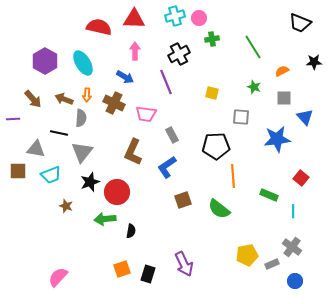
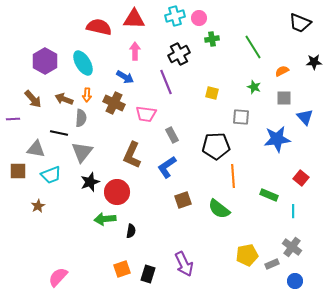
brown L-shape at (133, 152): moved 1 px left, 3 px down
brown star at (66, 206): moved 28 px left; rotated 24 degrees clockwise
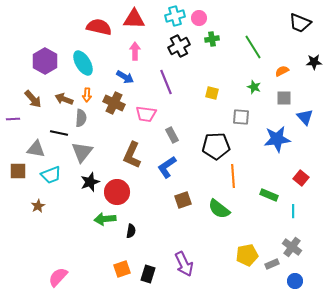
black cross at (179, 54): moved 8 px up
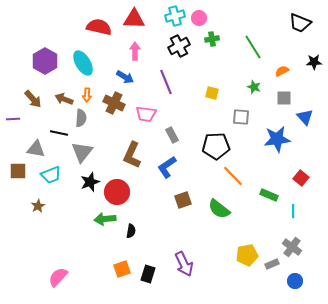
orange line at (233, 176): rotated 40 degrees counterclockwise
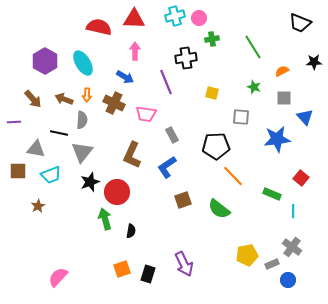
black cross at (179, 46): moved 7 px right, 12 px down; rotated 20 degrees clockwise
gray semicircle at (81, 118): moved 1 px right, 2 px down
purple line at (13, 119): moved 1 px right, 3 px down
green rectangle at (269, 195): moved 3 px right, 1 px up
green arrow at (105, 219): rotated 80 degrees clockwise
blue circle at (295, 281): moved 7 px left, 1 px up
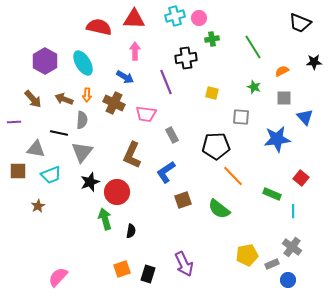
blue L-shape at (167, 167): moved 1 px left, 5 px down
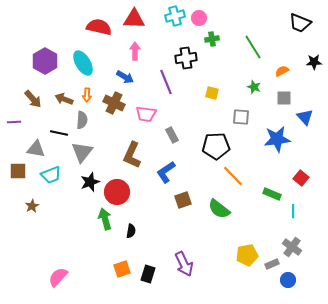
brown star at (38, 206): moved 6 px left
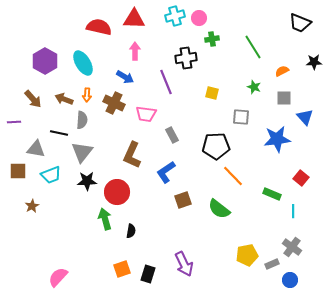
black star at (90, 182): moved 3 px left, 1 px up; rotated 18 degrees clockwise
blue circle at (288, 280): moved 2 px right
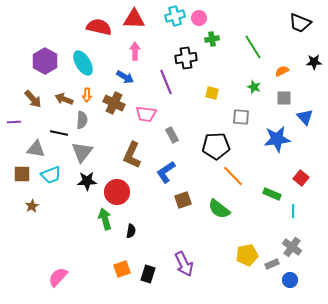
brown square at (18, 171): moved 4 px right, 3 px down
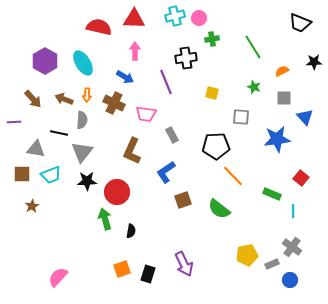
brown L-shape at (132, 155): moved 4 px up
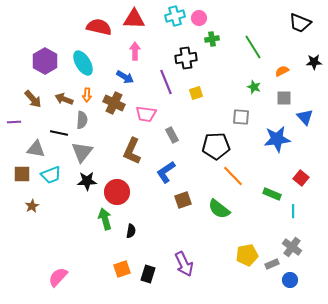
yellow square at (212, 93): moved 16 px left; rotated 32 degrees counterclockwise
